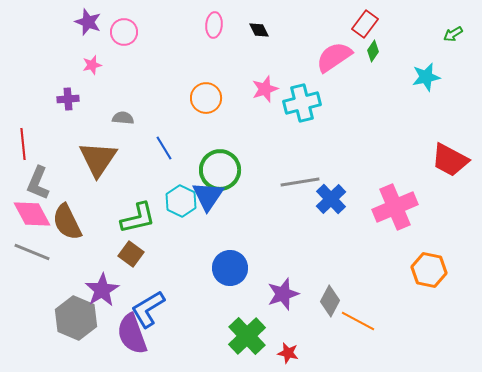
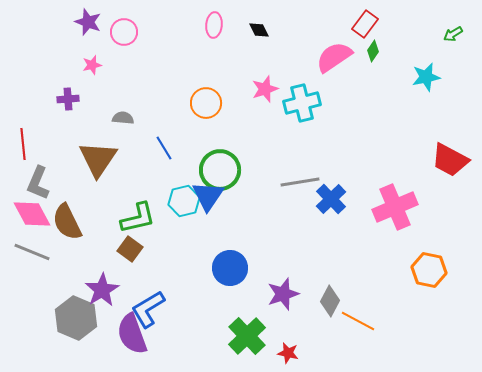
orange circle at (206, 98): moved 5 px down
cyan hexagon at (181, 201): moved 3 px right; rotated 20 degrees clockwise
brown square at (131, 254): moved 1 px left, 5 px up
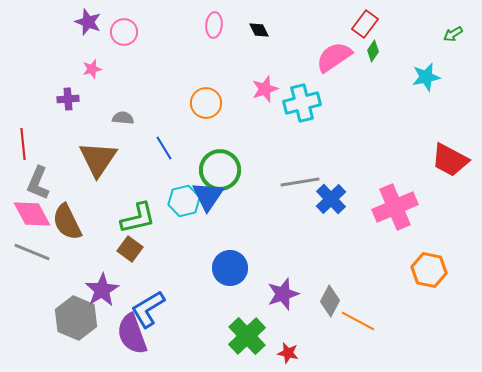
pink star at (92, 65): moved 4 px down
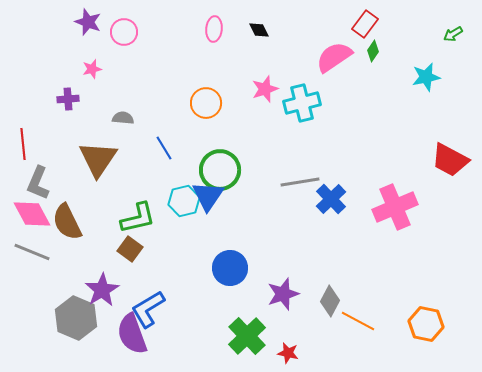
pink ellipse at (214, 25): moved 4 px down
orange hexagon at (429, 270): moved 3 px left, 54 px down
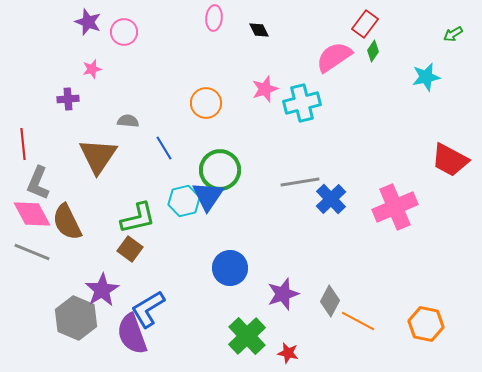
pink ellipse at (214, 29): moved 11 px up
gray semicircle at (123, 118): moved 5 px right, 3 px down
brown triangle at (98, 159): moved 3 px up
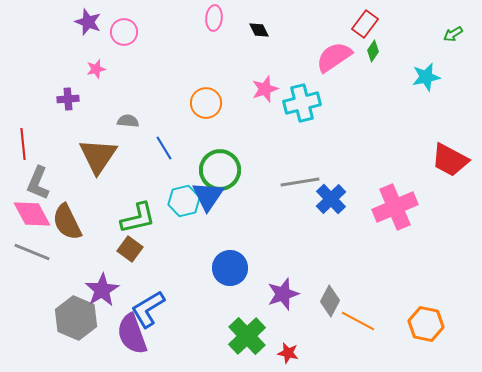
pink star at (92, 69): moved 4 px right
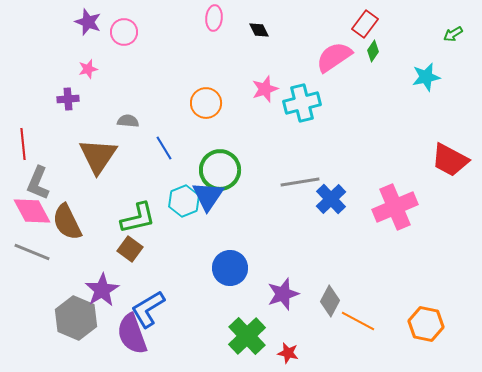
pink star at (96, 69): moved 8 px left
cyan hexagon at (184, 201): rotated 8 degrees counterclockwise
pink diamond at (32, 214): moved 3 px up
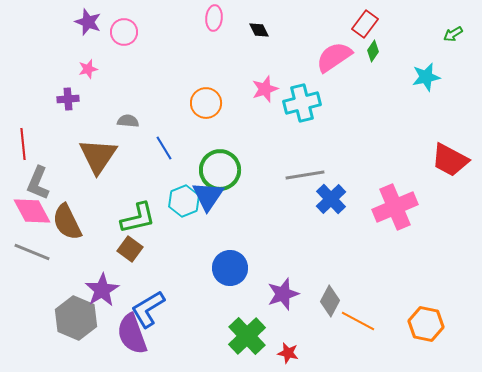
gray line at (300, 182): moved 5 px right, 7 px up
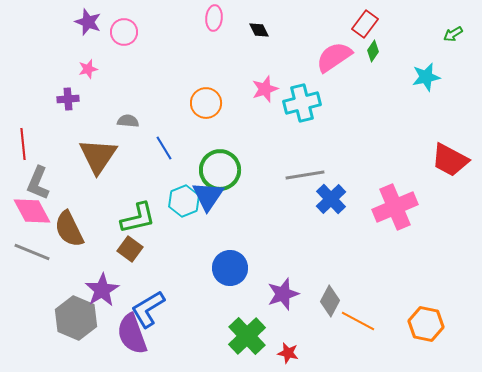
brown semicircle at (67, 222): moved 2 px right, 7 px down
